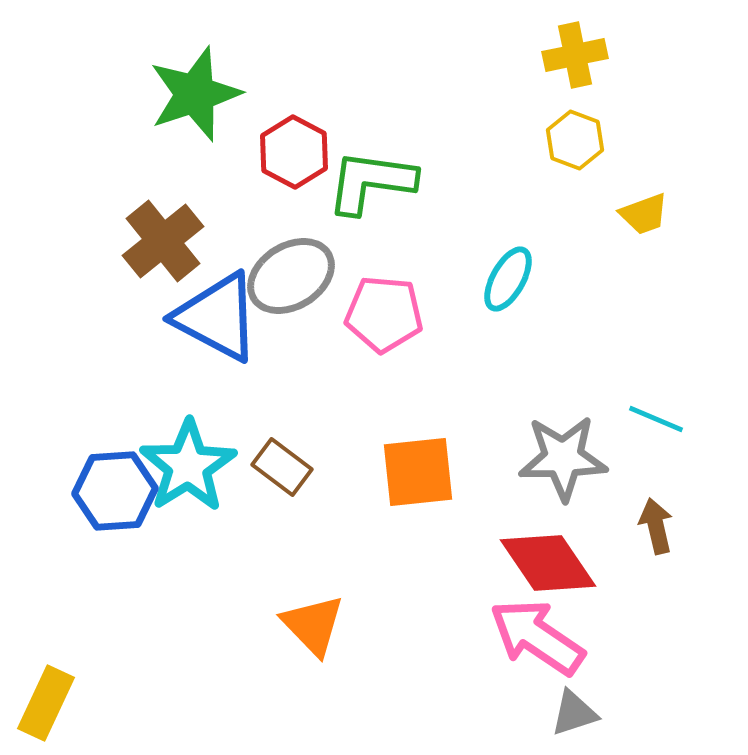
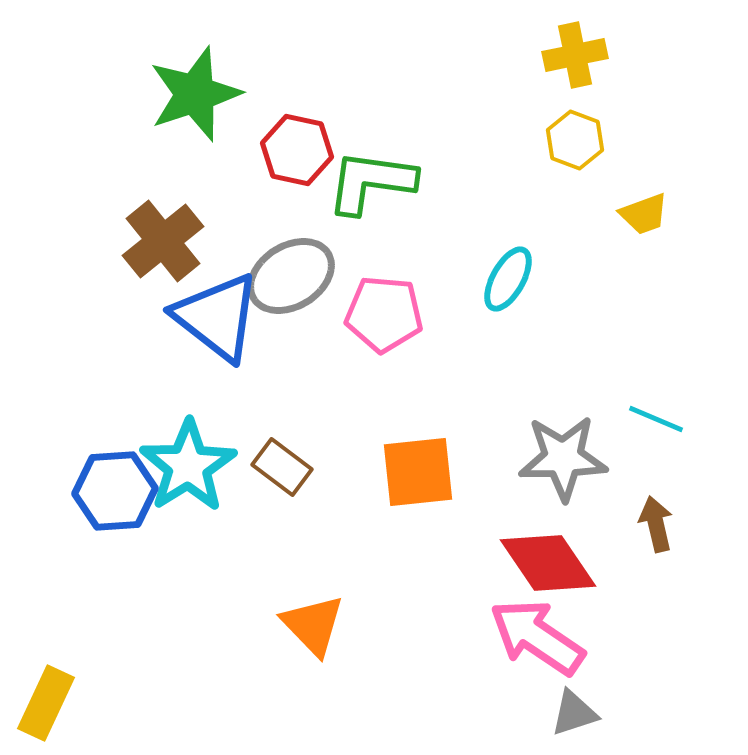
red hexagon: moved 3 px right, 2 px up; rotated 16 degrees counterclockwise
blue triangle: rotated 10 degrees clockwise
brown arrow: moved 2 px up
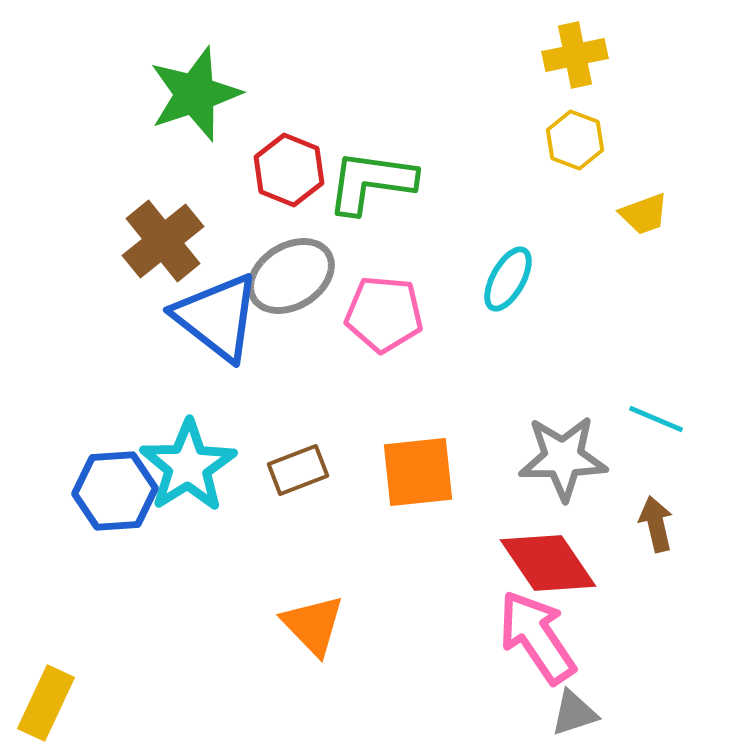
red hexagon: moved 8 px left, 20 px down; rotated 10 degrees clockwise
brown rectangle: moved 16 px right, 3 px down; rotated 58 degrees counterclockwise
pink arrow: rotated 22 degrees clockwise
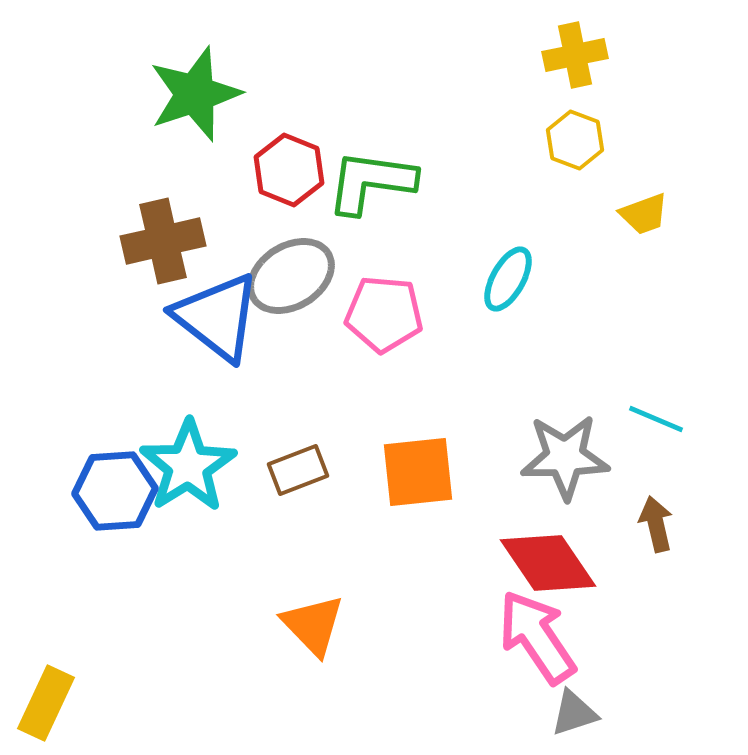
brown cross: rotated 26 degrees clockwise
gray star: moved 2 px right, 1 px up
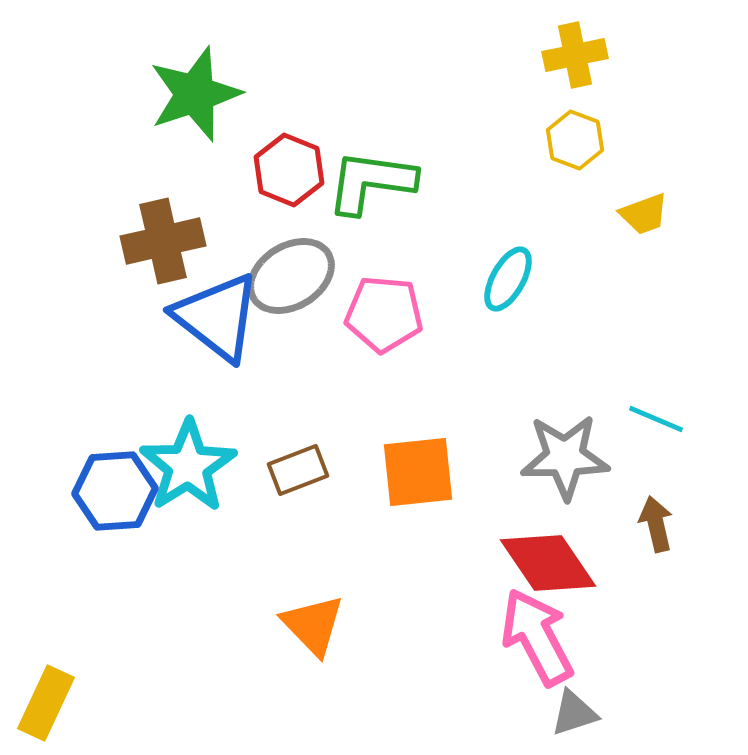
pink arrow: rotated 6 degrees clockwise
